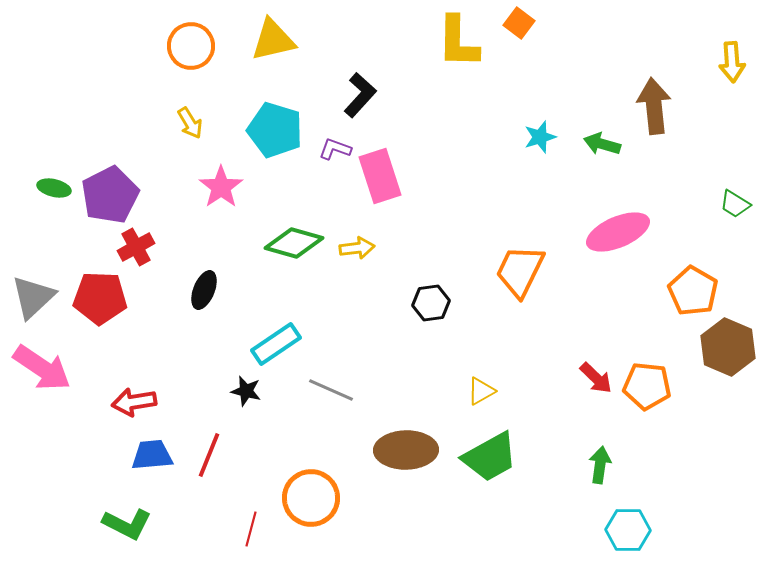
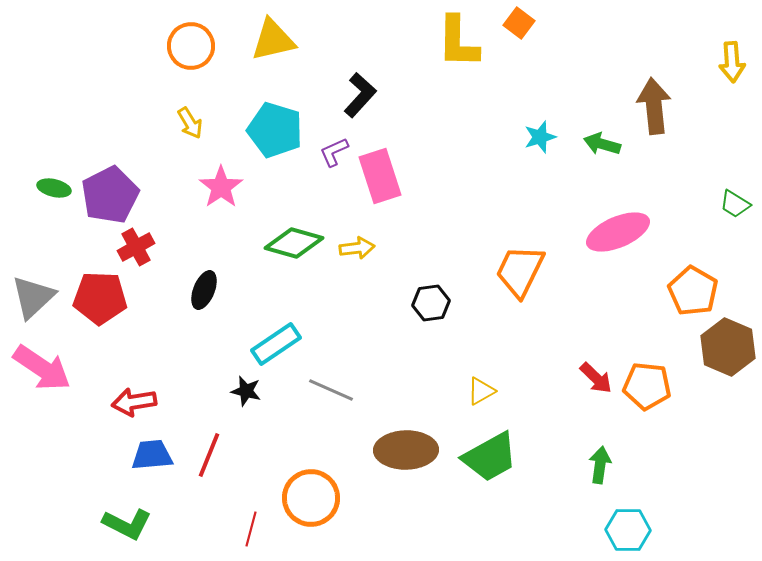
purple L-shape at (335, 149): moved 1 px left, 3 px down; rotated 44 degrees counterclockwise
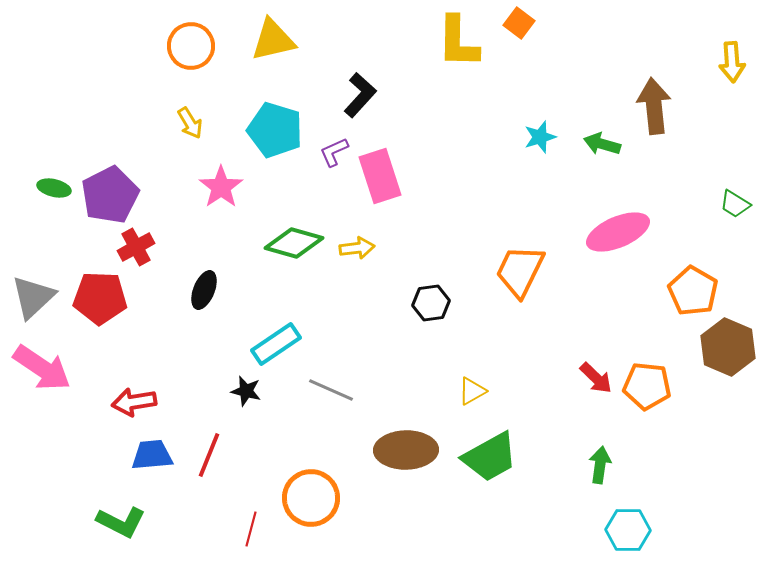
yellow triangle at (481, 391): moved 9 px left
green L-shape at (127, 524): moved 6 px left, 2 px up
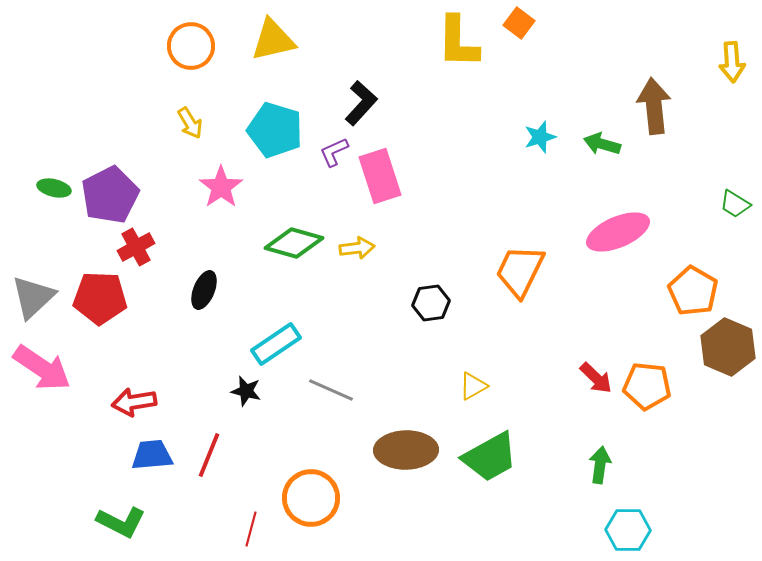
black L-shape at (360, 95): moved 1 px right, 8 px down
yellow triangle at (472, 391): moved 1 px right, 5 px up
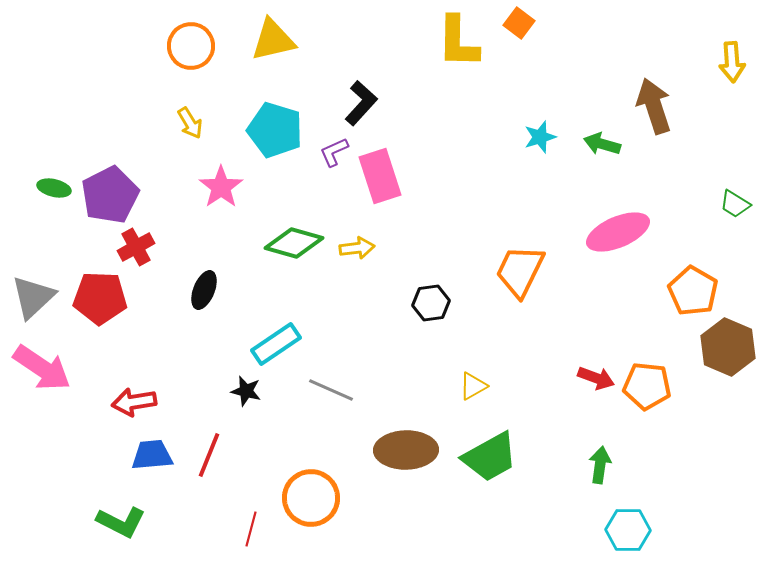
brown arrow at (654, 106): rotated 12 degrees counterclockwise
red arrow at (596, 378): rotated 24 degrees counterclockwise
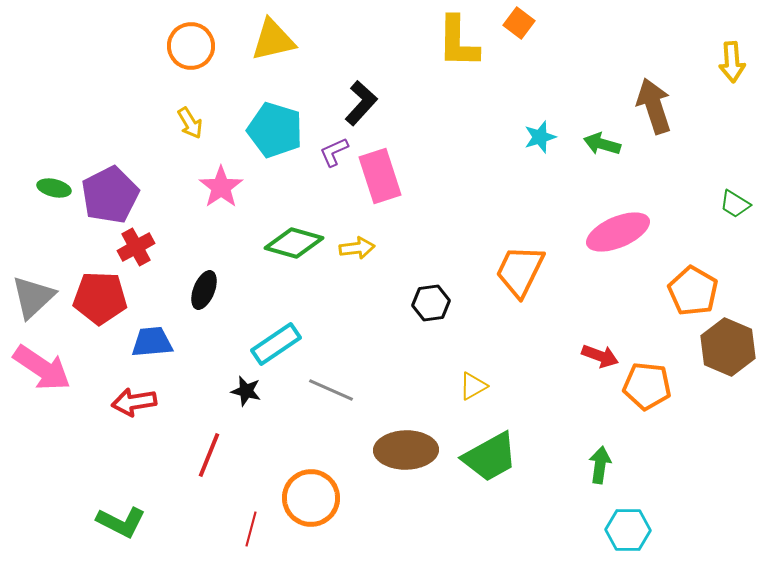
red arrow at (596, 378): moved 4 px right, 22 px up
blue trapezoid at (152, 455): moved 113 px up
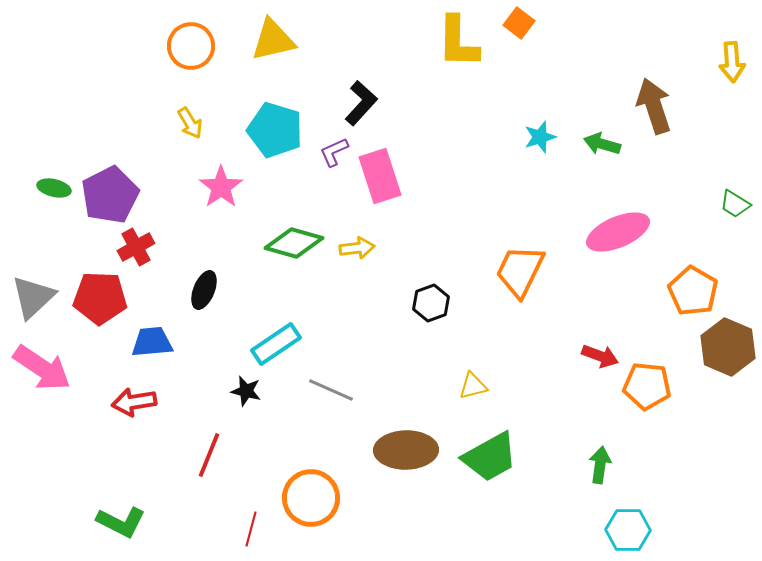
black hexagon at (431, 303): rotated 12 degrees counterclockwise
yellow triangle at (473, 386): rotated 16 degrees clockwise
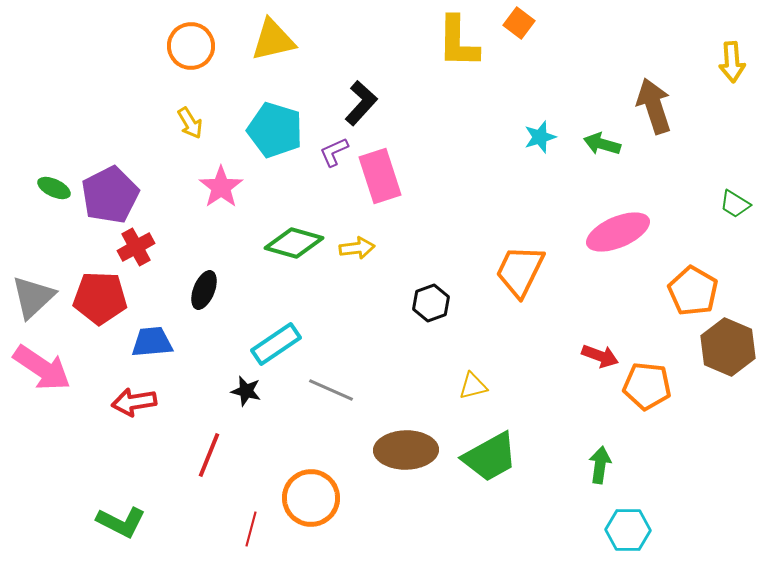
green ellipse at (54, 188): rotated 12 degrees clockwise
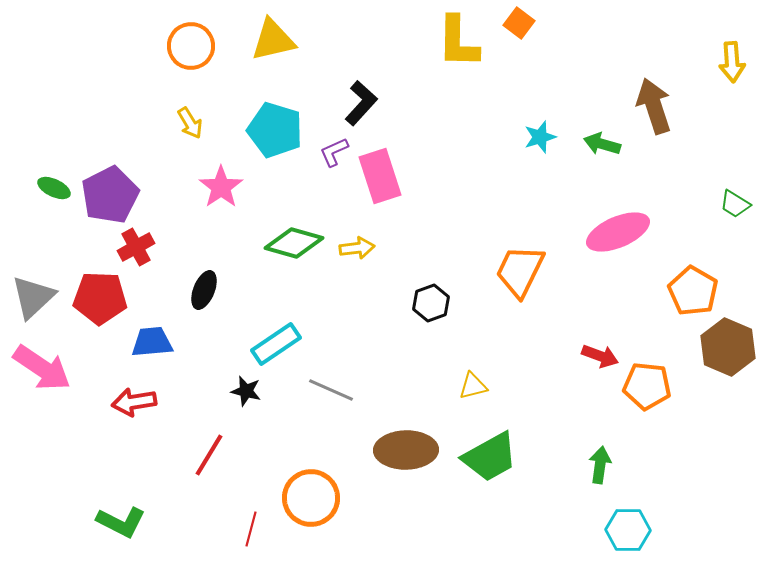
red line at (209, 455): rotated 9 degrees clockwise
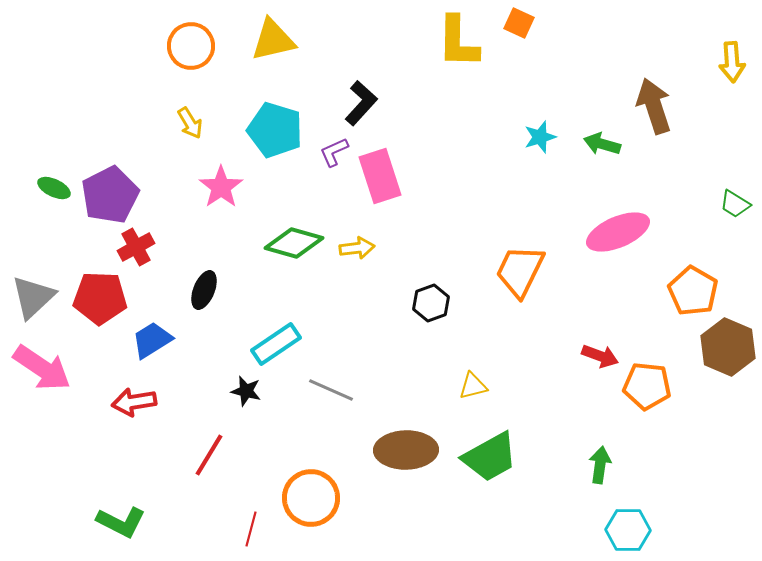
orange square at (519, 23): rotated 12 degrees counterclockwise
blue trapezoid at (152, 342): moved 2 px up; rotated 27 degrees counterclockwise
